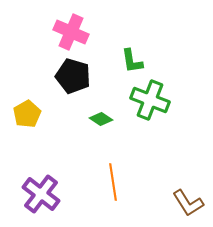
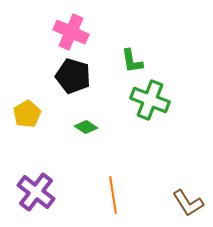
green diamond: moved 15 px left, 8 px down
orange line: moved 13 px down
purple cross: moved 5 px left, 2 px up
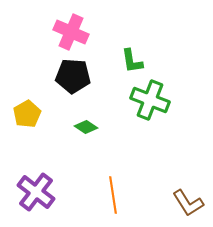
black pentagon: rotated 12 degrees counterclockwise
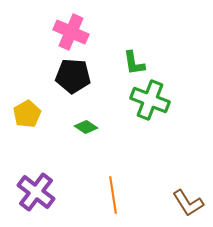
green L-shape: moved 2 px right, 2 px down
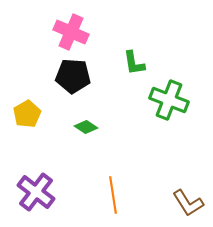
green cross: moved 19 px right
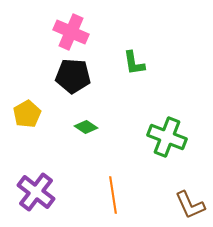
green cross: moved 2 px left, 37 px down
brown L-shape: moved 2 px right, 2 px down; rotated 8 degrees clockwise
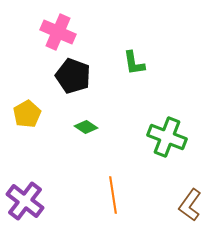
pink cross: moved 13 px left
black pentagon: rotated 16 degrees clockwise
purple cross: moved 11 px left, 9 px down
brown L-shape: rotated 60 degrees clockwise
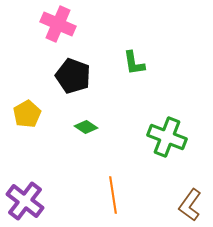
pink cross: moved 8 px up
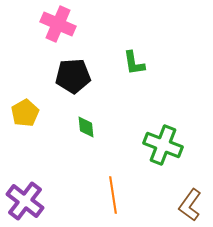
black pentagon: rotated 24 degrees counterclockwise
yellow pentagon: moved 2 px left, 1 px up
green diamond: rotated 50 degrees clockwise
green cross: moved 4 px left, 8 px down
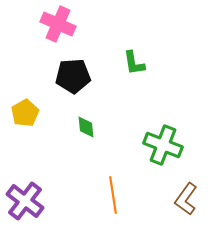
brown L-shape: moved 4 px left, 6 px up
